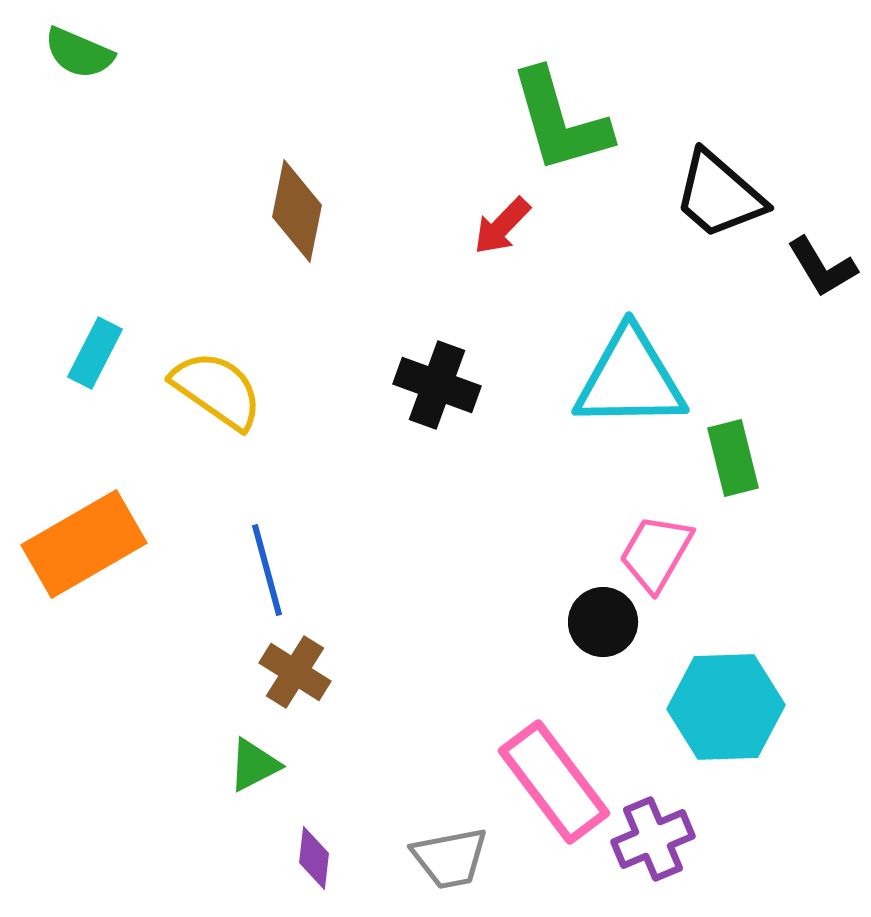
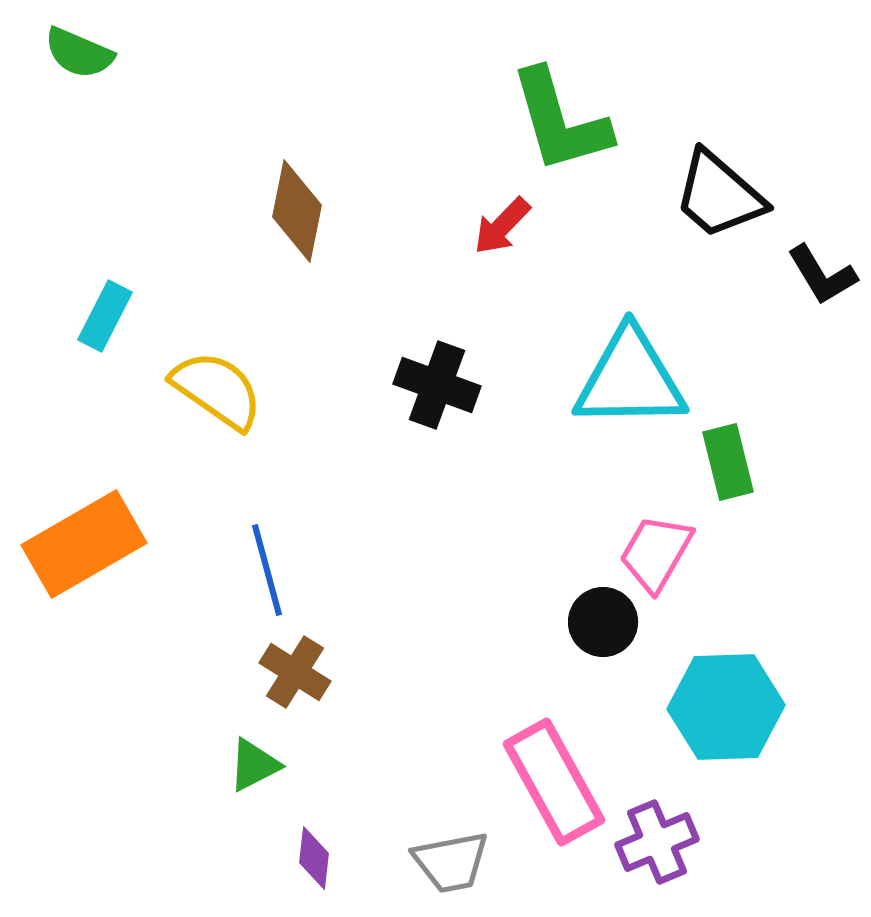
black L-shape: moved 8 px down
cyan rectangle: moved 10 px right, 37 px up
green rectangle: moved 5 px left, 4 px down
pink rectangle: rotated 8 degrees clockwise
purple cross: moved 4 px right, 3 px down
gray trapezoid: moved 1 px right, 4 px down
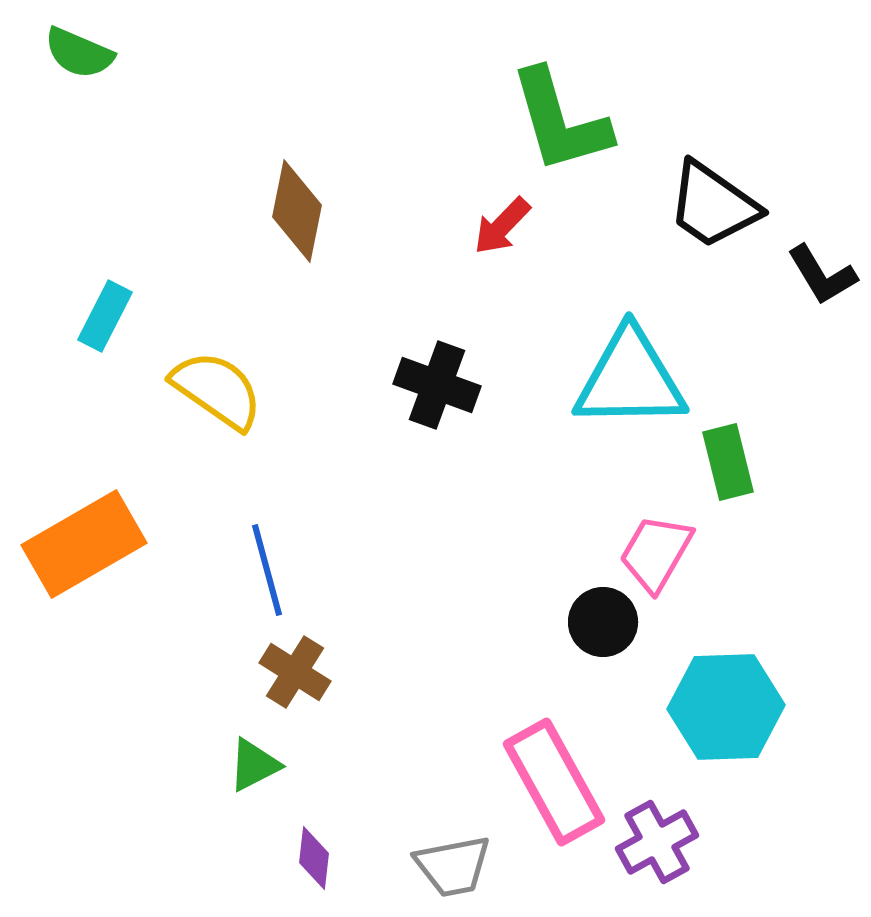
black trapezoid: moved 6 px left, 10 px down; rotated 6 degrees counterclockwise
purple cross: rotated 6 degrees counterclockwise
gray trapezoid: moved 2 px right, 4 px down
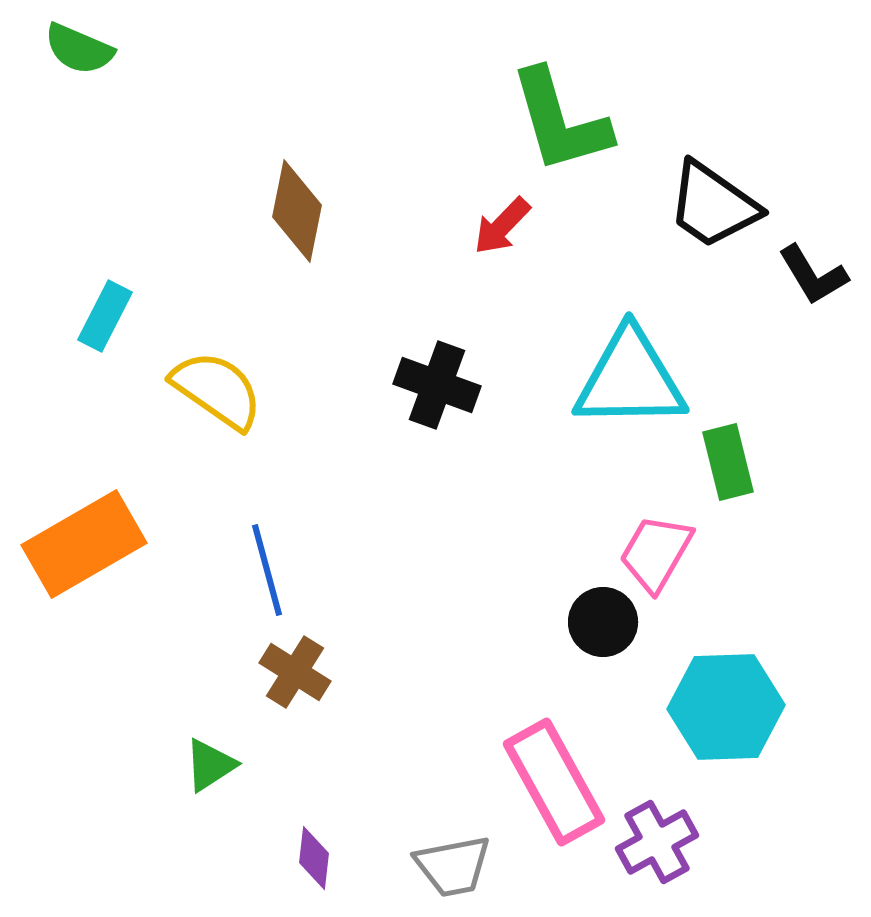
green semicircle: moved 4 px up
black L-shape: moved 9 px left
green triangle: moved 44 px left; rotated 6 degrees counterclockwise
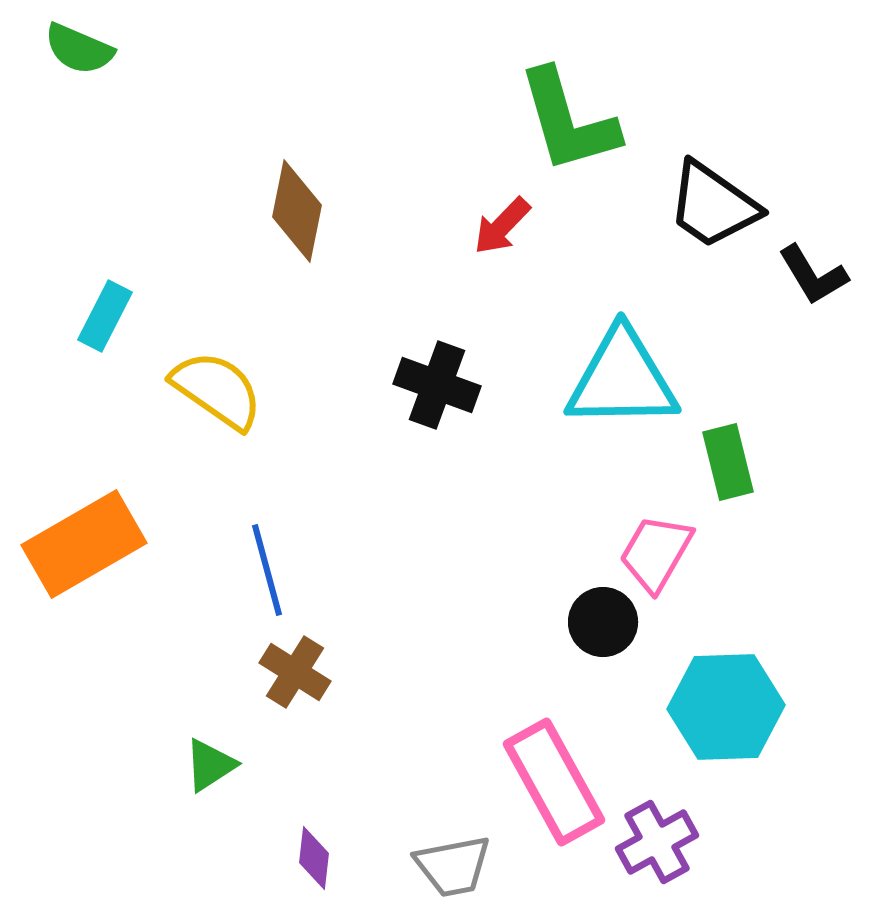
green L-shape: moved 8 px right
cyan triangle: moved 8 px left
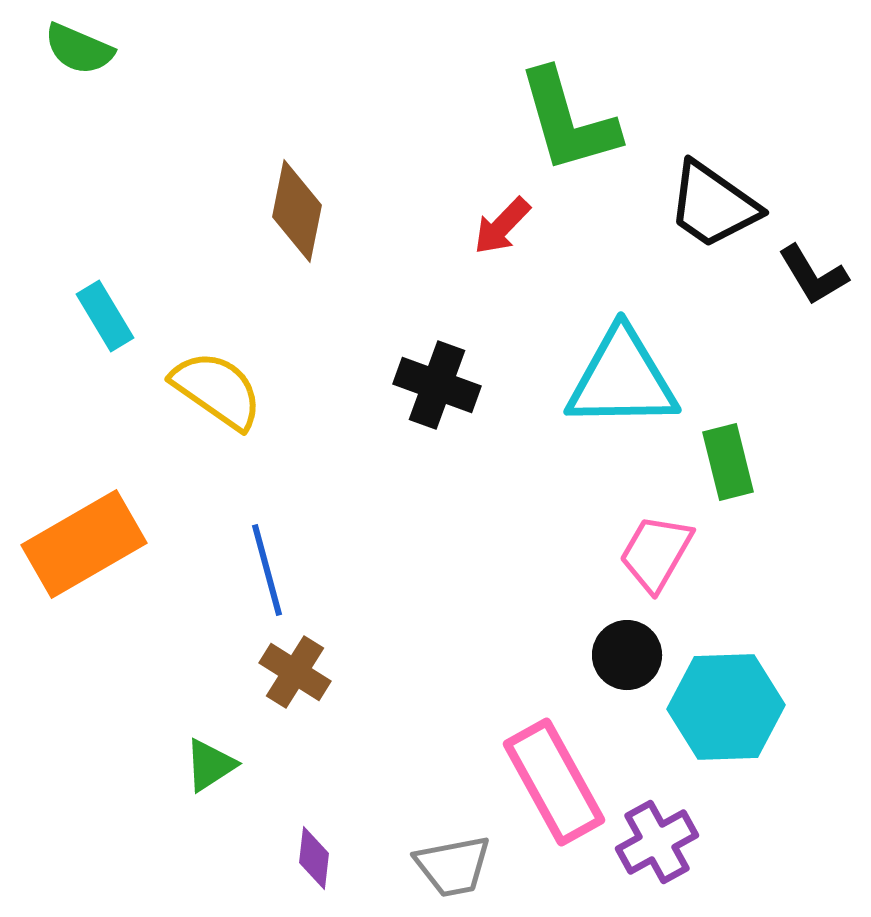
cyan rectangle: rotated 58 degrees counterclockwise
black circle: moved 24 px right, 33 px down
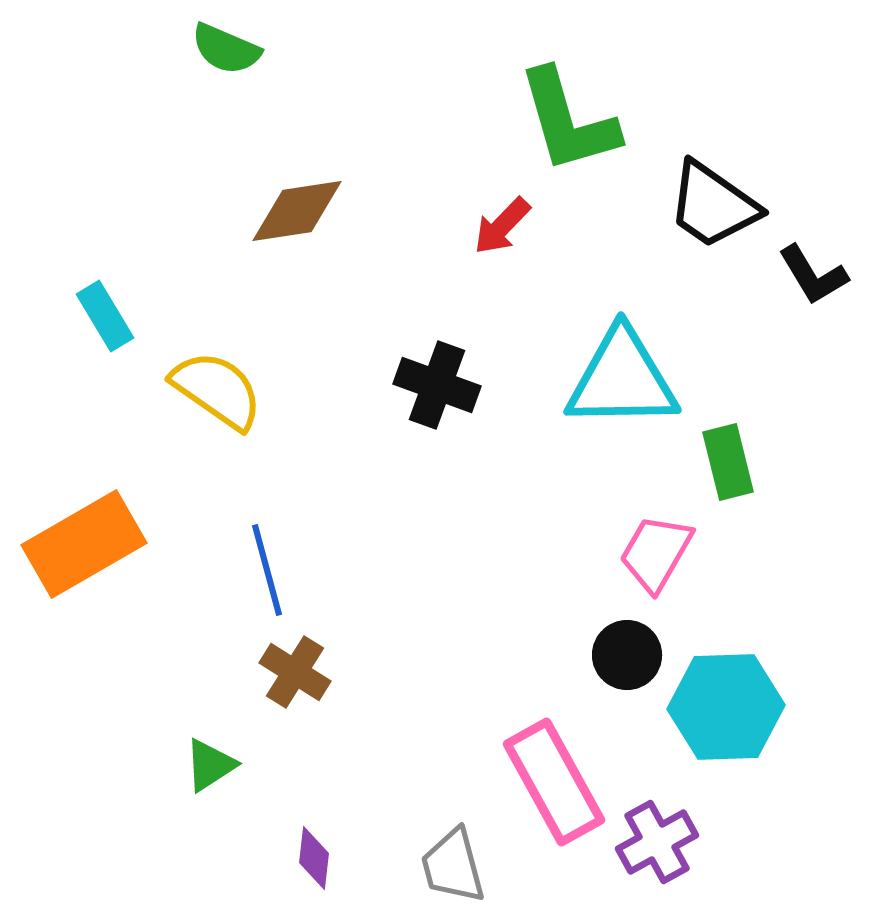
green semicircle: moved 147 px right
brown diamond: rotated 70 degrees clockwise
gray trapezoid: rotated 86 degrees clockwise
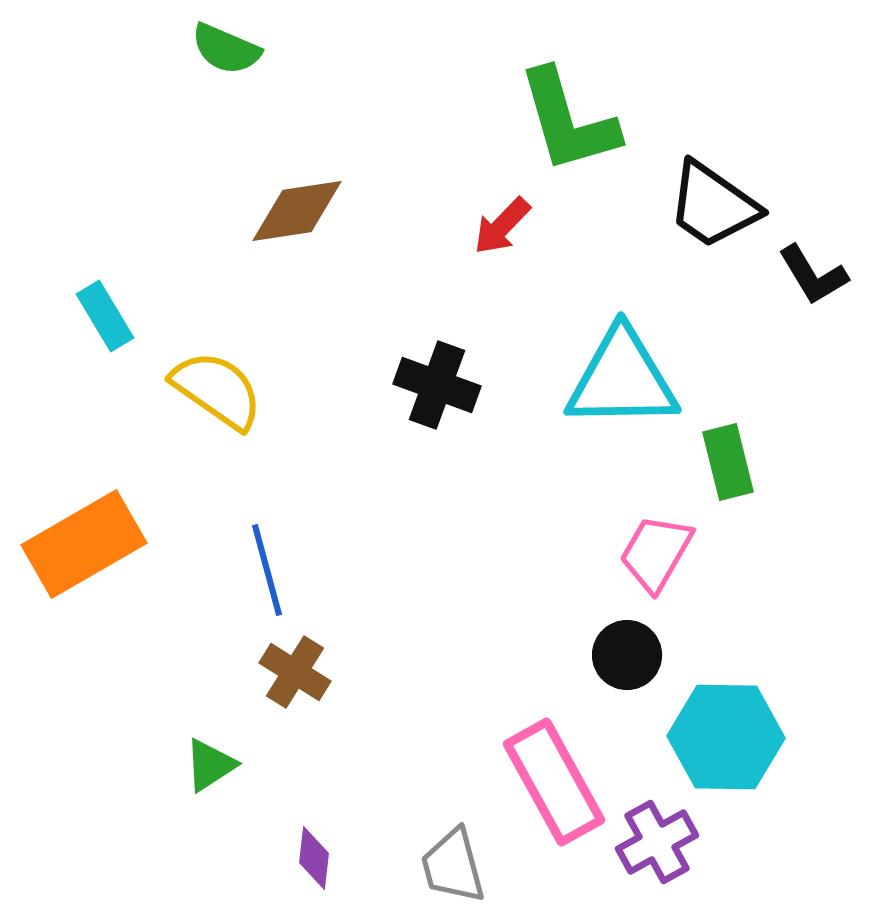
cyan hexagon: moved 30 px down; rotated 3 degrees clockwise
